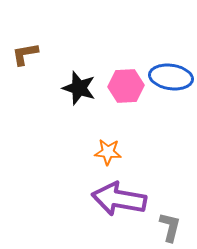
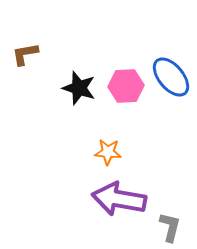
blue ellipse: rotated 42 degrees clockwise
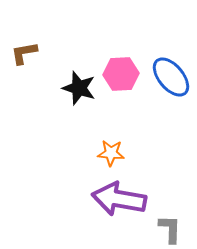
brown L-shape: moved 1 px left, 1 px up
pink hexagon: moved 5 px left, 12 px up
orange star: moved 3 px right, 1 px down
gray L-shape: moved 2 px down; rotated 12 degrees counterclockwise
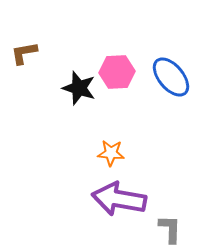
pink hexagon: moved 4 px left, 2 px up
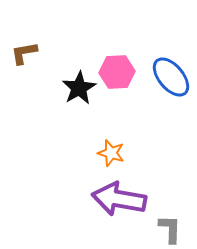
black star: rotated 24 degrees clockwise
orange star: rotated 12 degrees clockwise
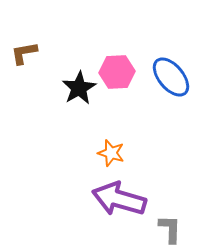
purple arrow: rotated 6 degrees clockwise
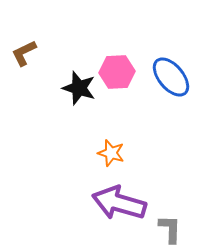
brown L-shape: rotated 16 degrees counterclockwise
black star: rotated 24 degrees counterclockwise
purple arrow: moved 4 px down
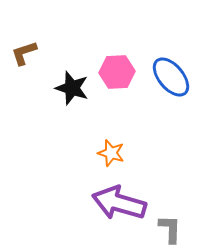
brown L-shape: rotated 8 degrees clockwise
black star: moved 7 px left
